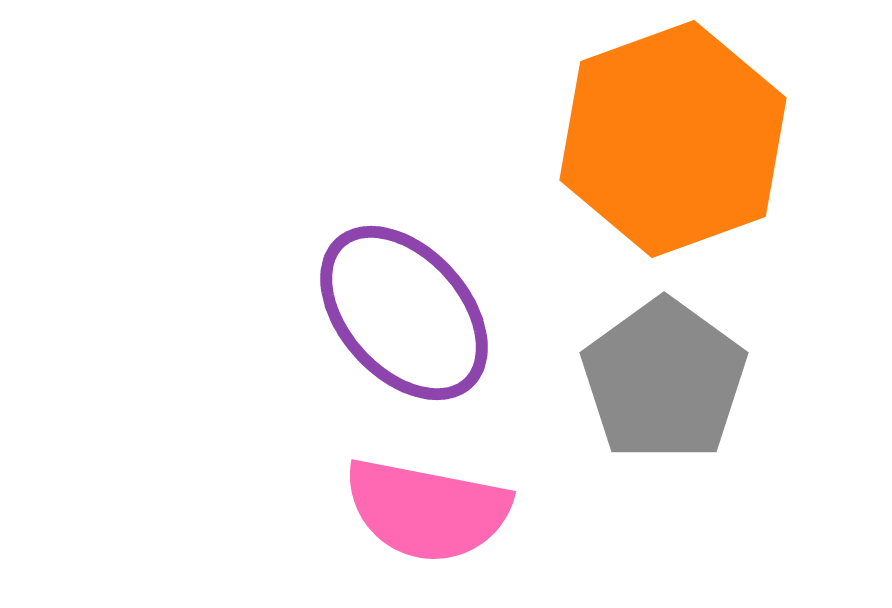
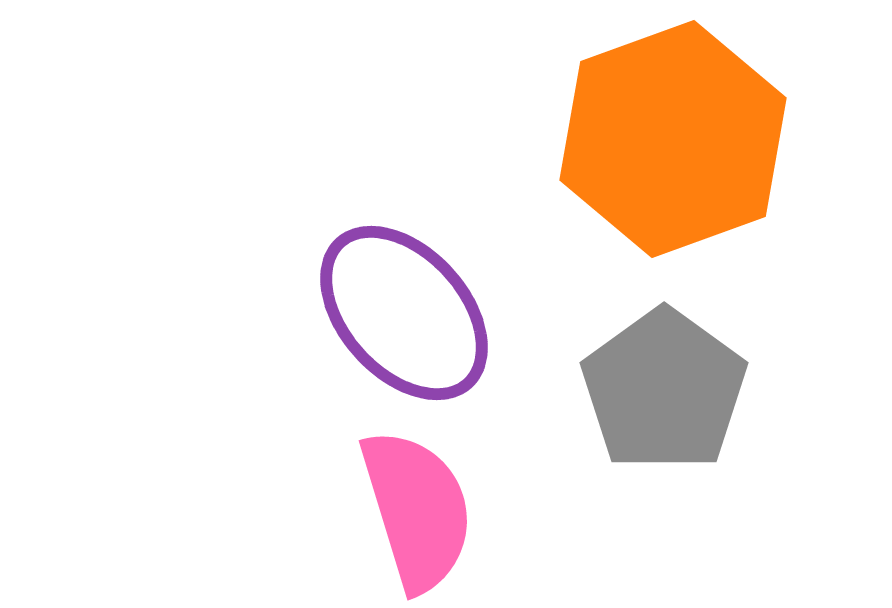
gray pentagon: moved 10 px down
pink semicircle: moved 10 px left; rotated 118 degrees counterclockwise
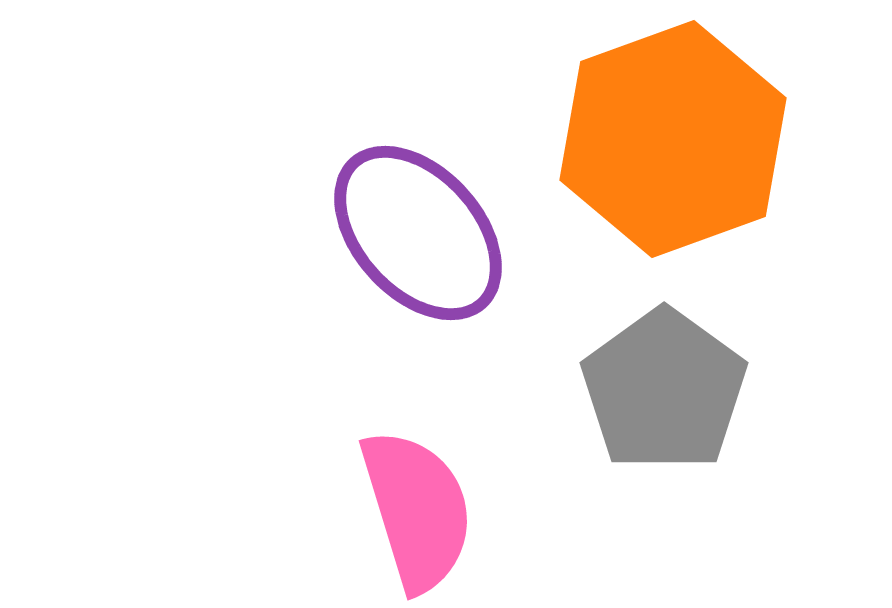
purple ellipse: moved 14 px right, 80 px up
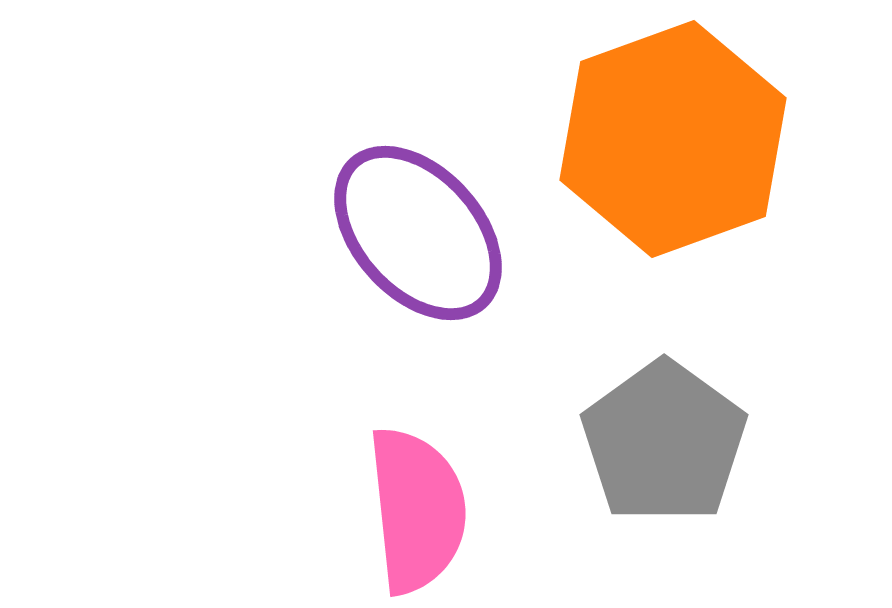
gray pentagon: moved 52 px down
pink semicircle: rotated 11 degrees clockwise
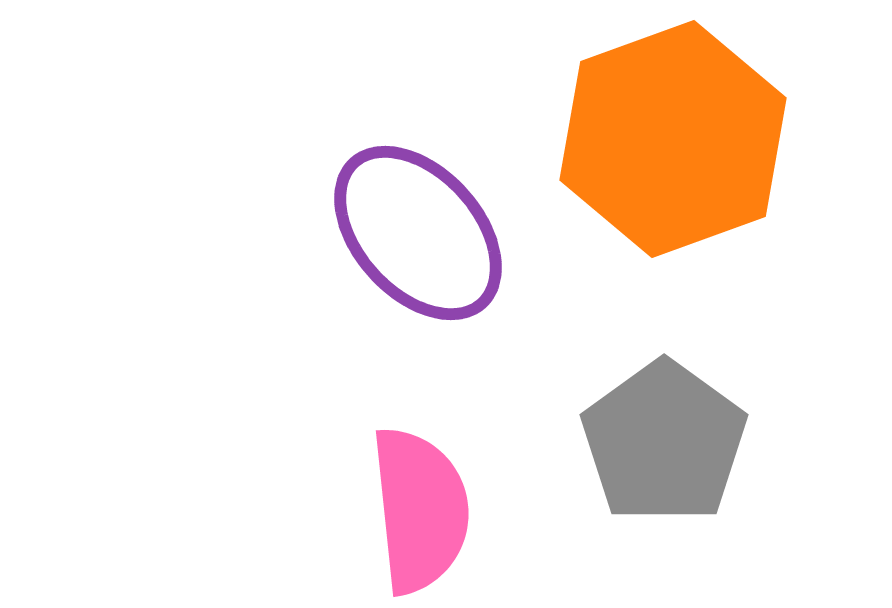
pink semicircle: moved 3 px right
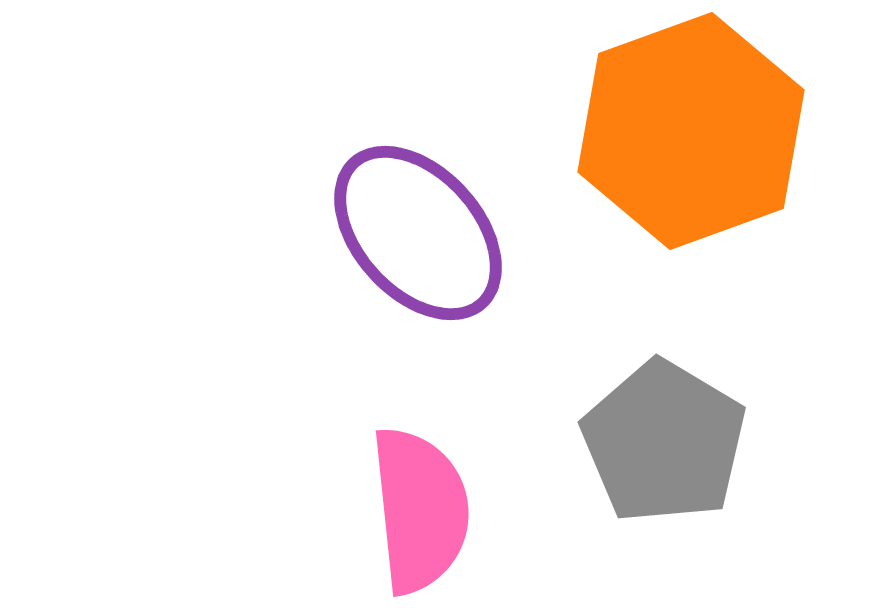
orange hexagon: moved 18 px right, 8 px up
gray pentagon: rotated 5 degrees counterclockwise
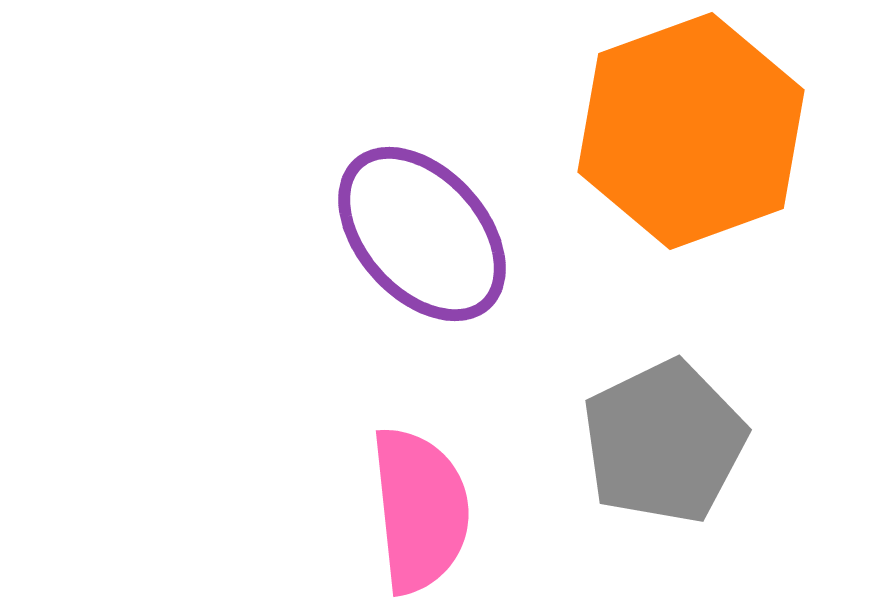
purple ellipse: moved 4 px right, 1 px down
gray pentagon: rotated 15 degrees clockwise
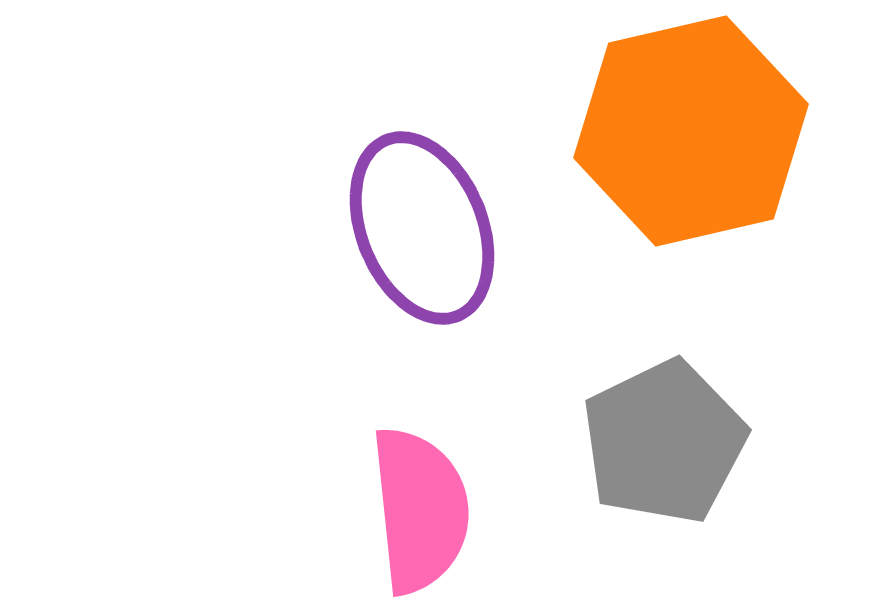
orange hexagon: rotated 7 degrees clockwise
purple ellipse: moved 6 px up; rotated 20 degrees clockwise
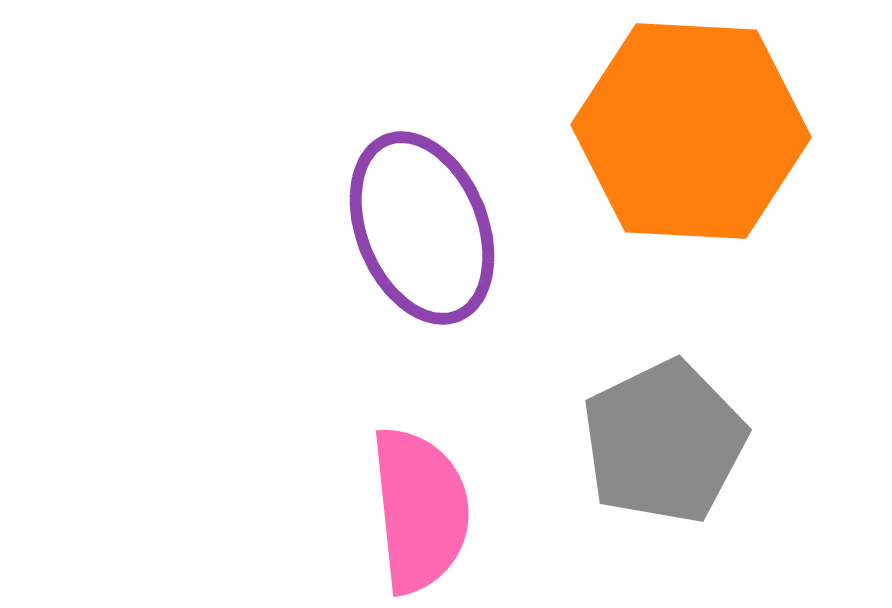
orange hexagon: rotated 16 degrees clockwise
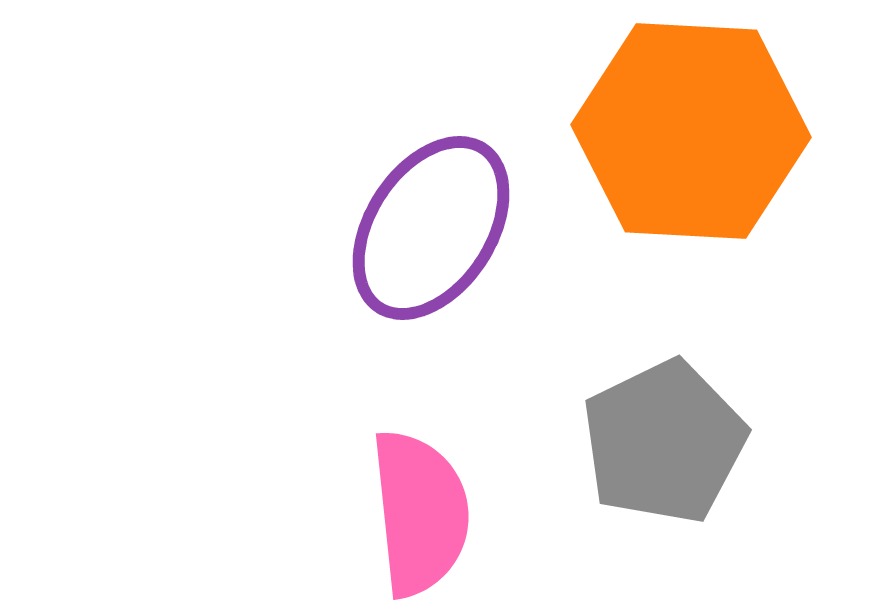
purple ellipse: moved 9 px right; rotated 55 degrees clockwise
pink semicircle: moved 3 px down
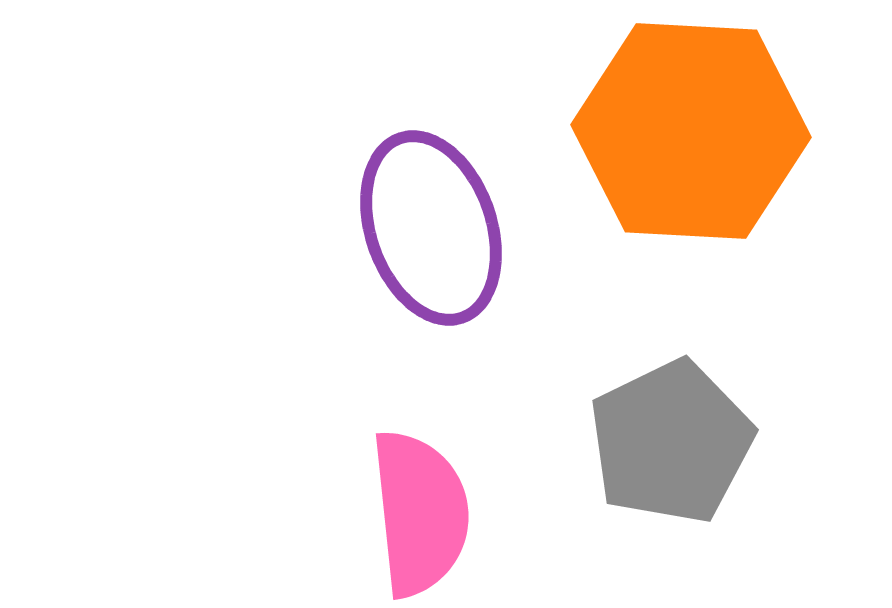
purple ellipse: rotated 52 degrees counterclockwise
gray pentagon: moved 7 px right
